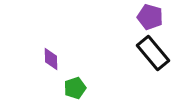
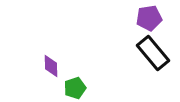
purple pentagon: moved 1 px left, 1 px down; rotated 25 degrees counterclockwise
purple diamond: moved 7 px down
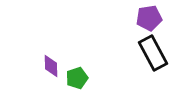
black rectangle: rotated 12 degrees clockwise
green pentagon: moved 2 px right, 10 px up
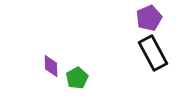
purple pentagon: rotated 15 degrees counterclockwise
green pentagon: rotated 10 degrees counterclockwise
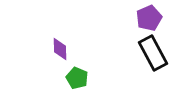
purple diamond: moved 9 px right, 17 px up
green pentagon: rotated 20 degrees counterclockwise
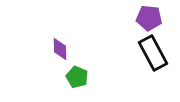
purple pentagon: rotated 30 degrees clockwise
green pentagon: moved 1 px up
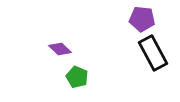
purple pentagon: moved 7 px left, 1 px down
purple diamond: rotated 45 degrees counterclockwise
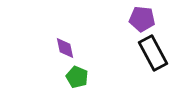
purple diamond: moved 5 px right, 1 px up; rotated 35 degrees clockwise
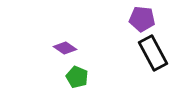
purple diamond: rotated 45 degrees counterclockwise
